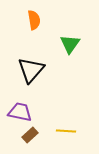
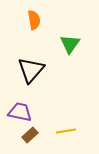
yellow line: rotated 12 degrees counterclockwise
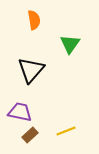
yellow line: rotated 12 degrees counterclockwise
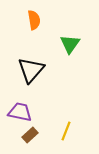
yellow line: rotated 48 degrees counterclockwise
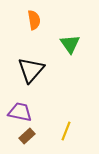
green triangle: rotated 10 degrees counterclockwise
brown rectangle: moved 3 px left, 1 px down
